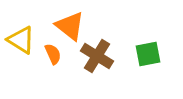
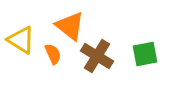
green square: moved 3 px left
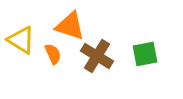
orange triangle: rotated 20 degrees counterclockwise
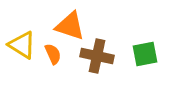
yellow triangle: moved 1 px right, 5 px down
brown cross: rotated 20 degrees counterclockwise
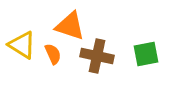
green square: moved 1 px right
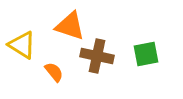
orange semicircle: moved 1 px right, 18 px down; rotated 15 degrees counterclockwise
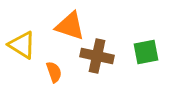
green square: moved 2 px up
orange semicircle: rotated 20 degrees clockwise
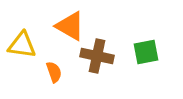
orange triangle: rotated 12 degrees clockwise
yellow triangle: rotated 24 degrees counterclockwise
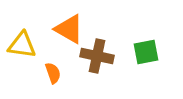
orange triangle: moved 1 px left, 3 px down
orange semicircle: moved 1 px left, 1 px down
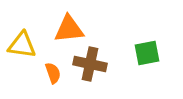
orange triangle: rotated 36 degrees counterclockwise
green square: moved 1 px right, 1 px down
brown cross: moved 7 px left, 8 px down
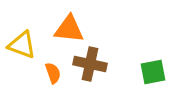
orange triangle: rotated 12 degrees clockwise
yellow triangle: rotated 12 degrees clockwise
green square: moved 6 px right, 19 px down
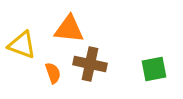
green square: moved 1 px right, 3 px up
